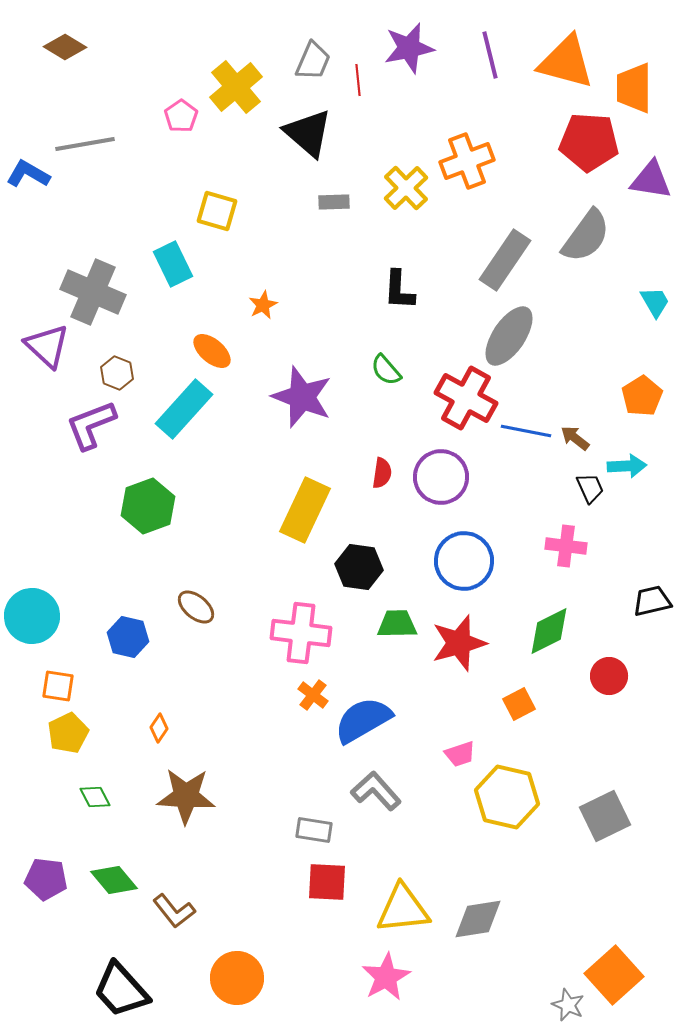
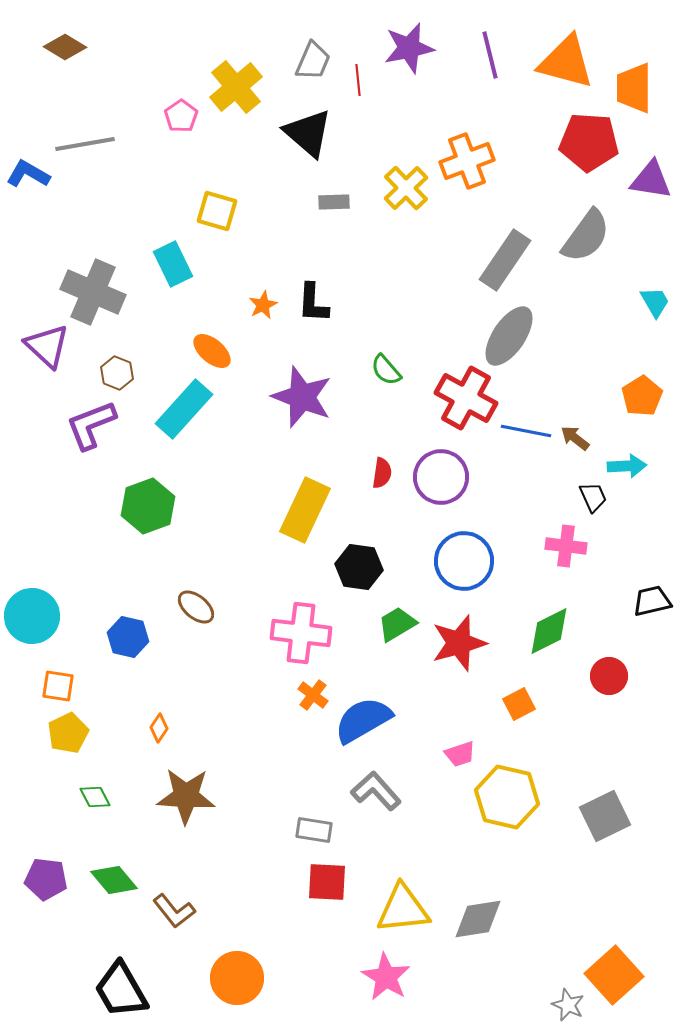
black L-shape at (399, 290): moved 86 px left, 13 px down
black trapezoid at (590, 488): moved 3 px right, 9 px down
green trapezoid at (397, 624): rotated 30 degrees counterclockwise
pink star at (386, 977): rotated 12 degrees counterclockwise
black trapezoid at (121, 990): rotated 12 degrees clockwise
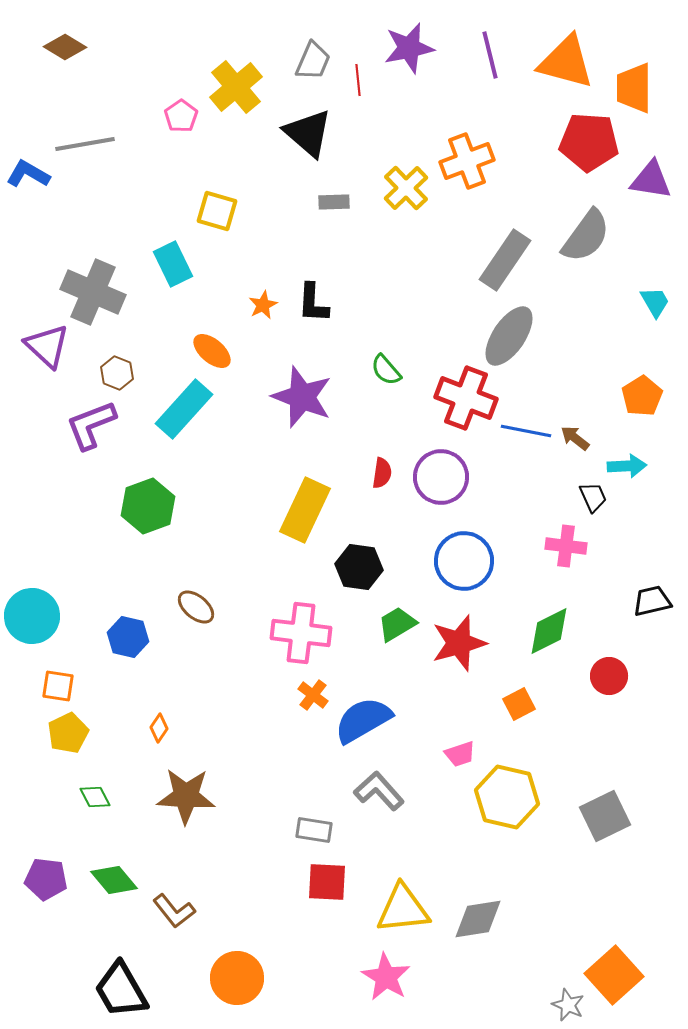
red cross at (466, 398): rotated 8 degrees counterclockwise
gray L-shape at (376, 791): moved 3 px right
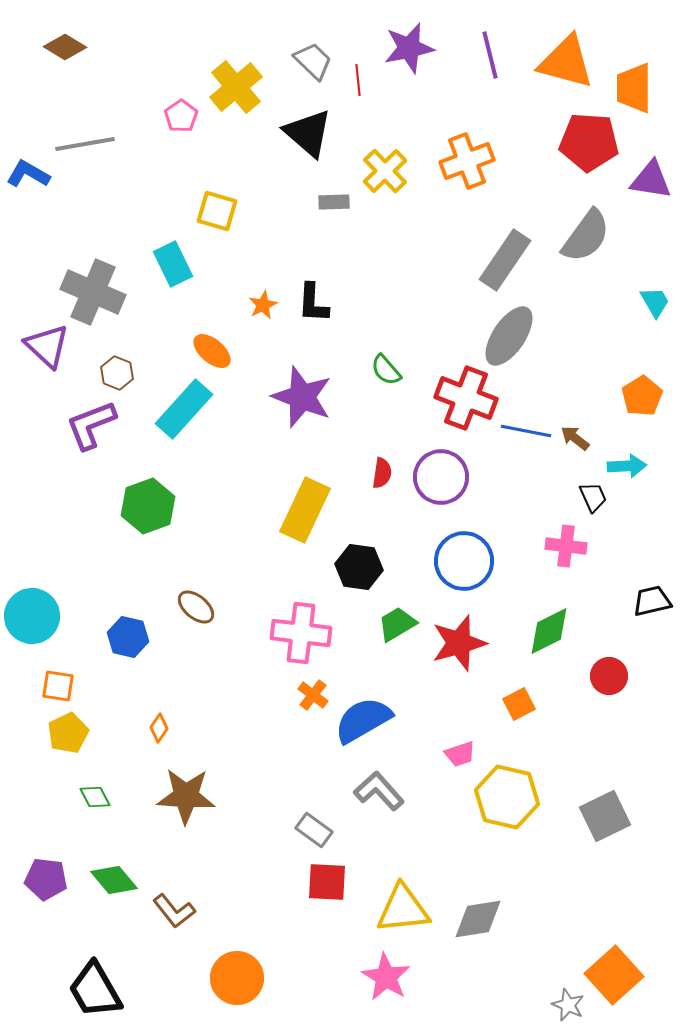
gray trapezoid at (313, 61): rotated 69 degrees counterclockwise
yellow cross at (406, 188): moved 21 px left, 17 px up
gray rectangle at (314, 830): rotated 27 degrees clockwise
black trapezoid at (121, 990): moved 26 px left
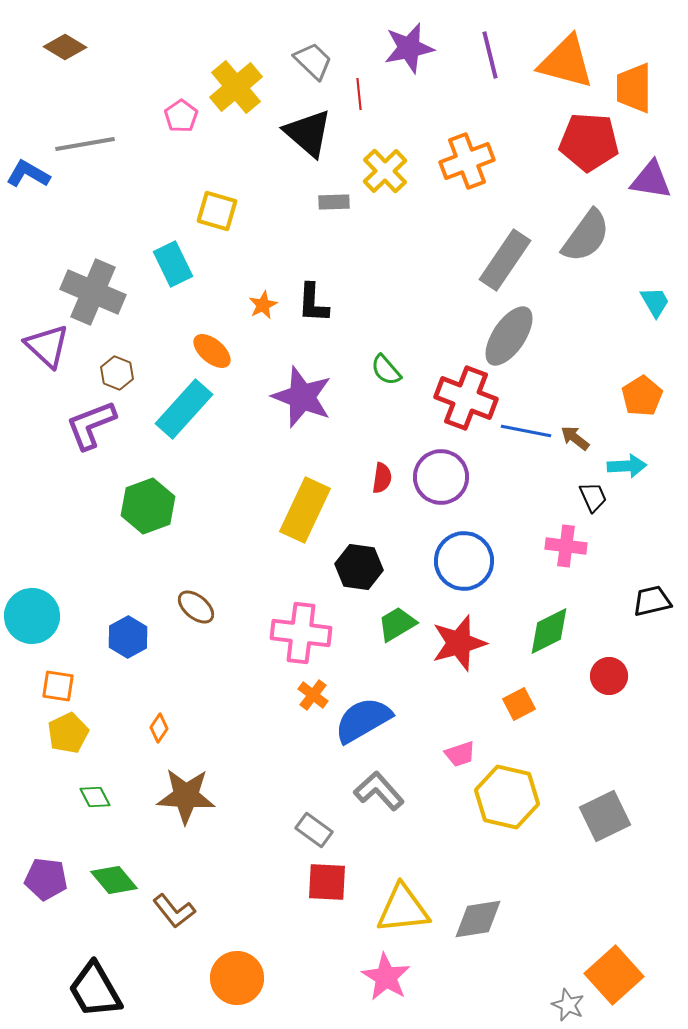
red line at (358, 80): moved 1 px right, 14 px down
red semicircle at (382, 473): moved 5 px down
blue hexagon at (128, 637): rotated 18 degrees clockwise
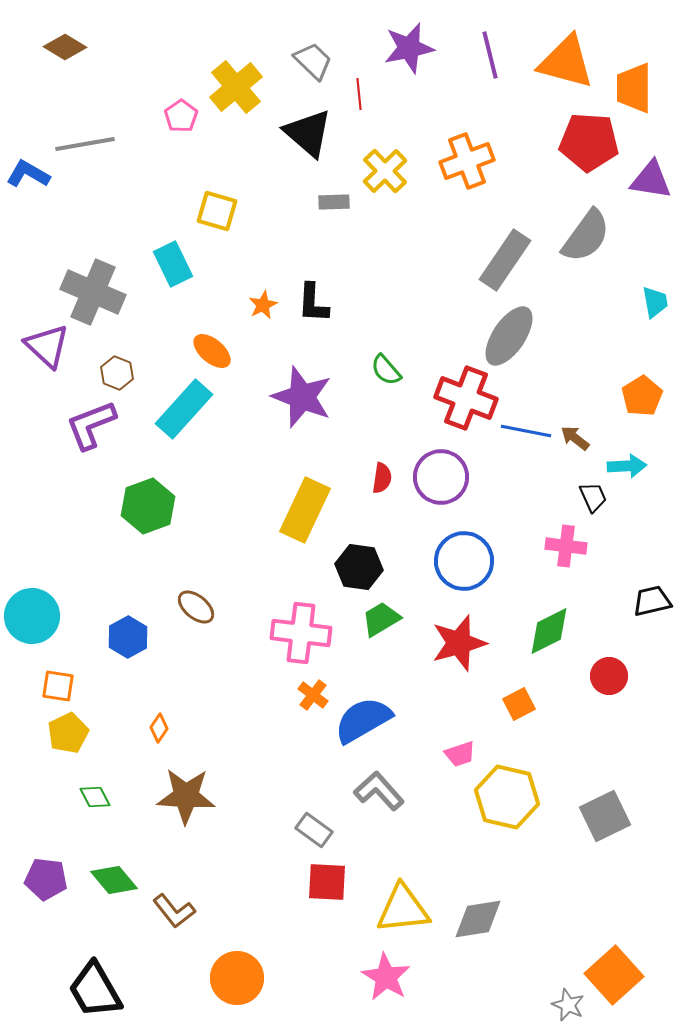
cyan trapezoid at (655, 302): rotated 20 degrees clockwise
green trapezoid at (397, 624): moved 16 px left, 5 px up
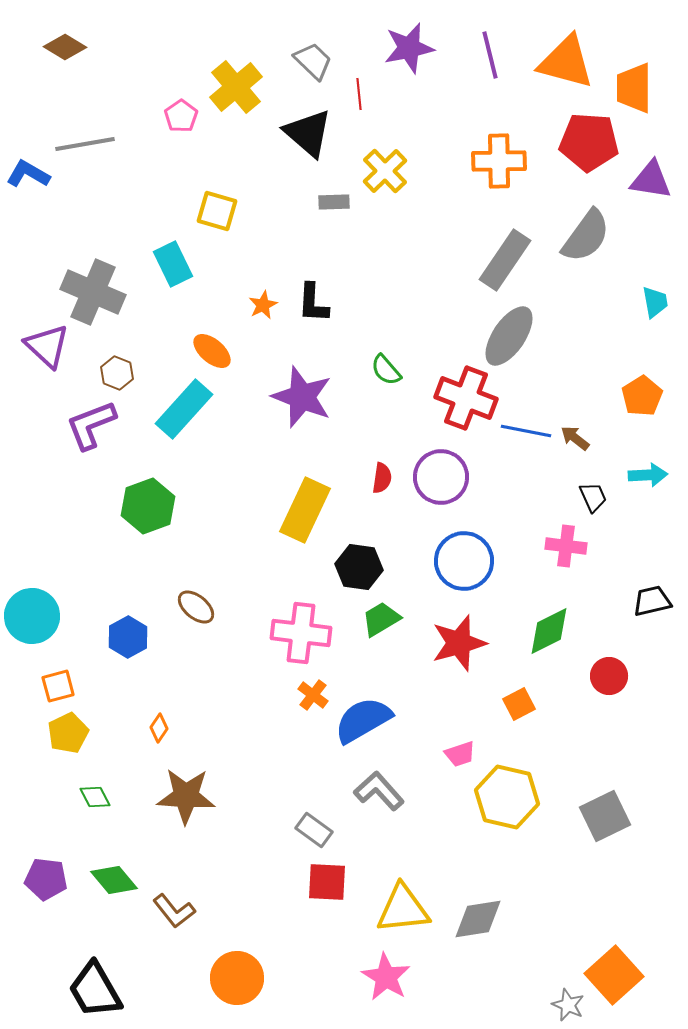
orange cross at (467, 161): moved 32 px right; rotated 20 degrees clockwise
cyan arrow at (627, 466): moved 21 px right, 9 px down
orange square at (58, 686): rotated 24 degrees counterclockwise
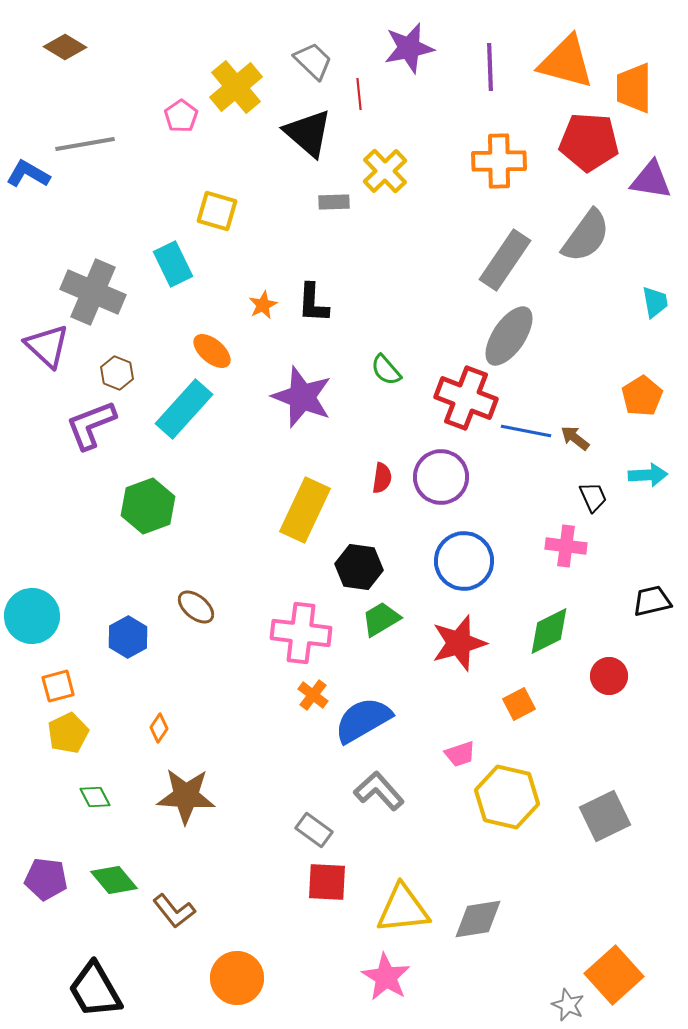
purple line at (490, 55): moved 12 px down; rotated 12 degrees clockwise
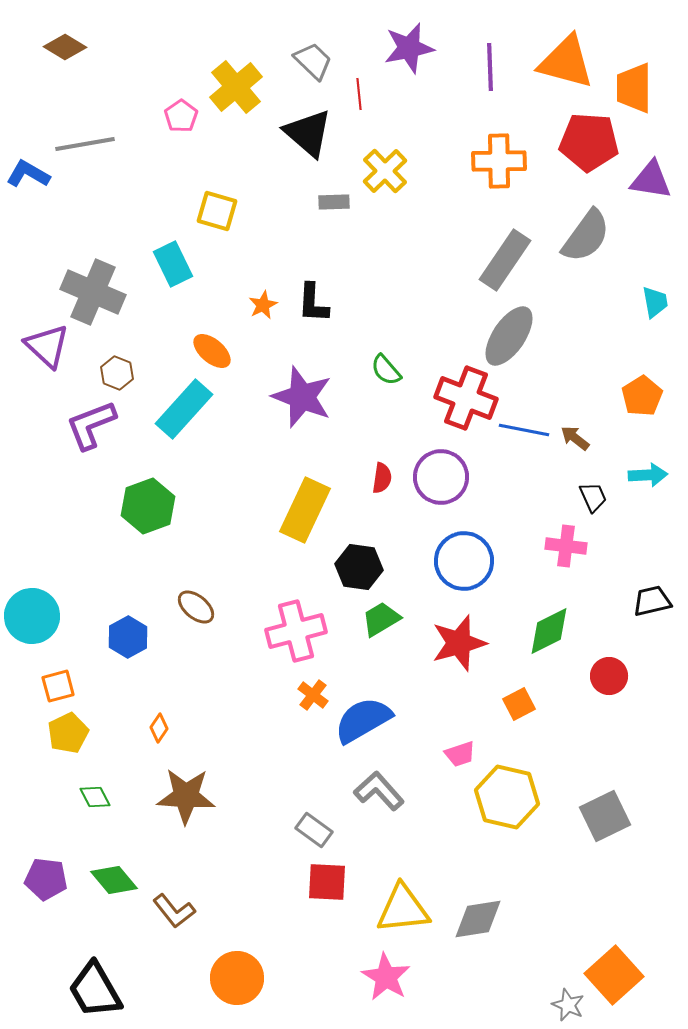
blue line at (526, 431): moved 2 px left, 1 px up
pink cross at (301, 633): moved 5 px left, 2 px up; rotated 22 degrees counterclockwise
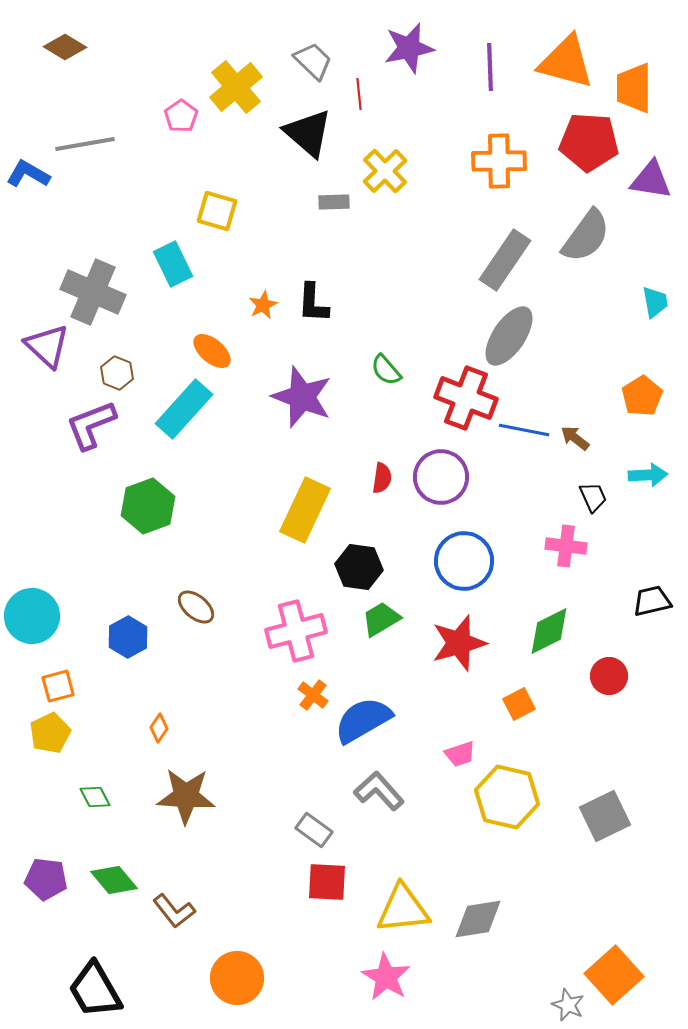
yellow pentagon at (68, 733): moved 18 px left
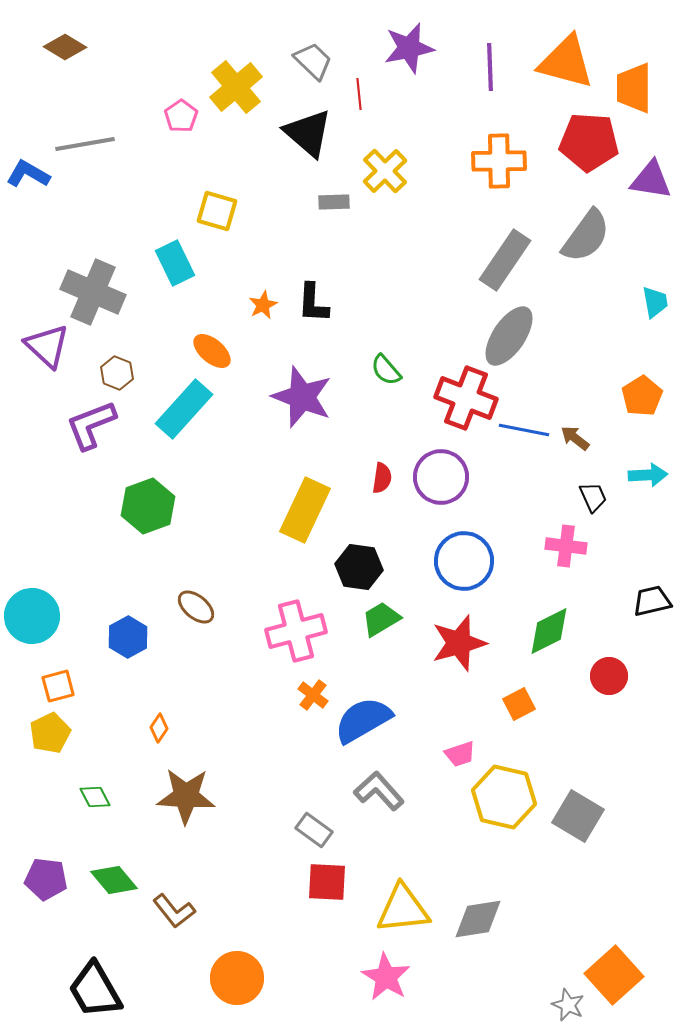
cyan rectangle at (173, 264): moved 2 px right, 1 px up
yellow hexagon at (507, 797): moved 3 px left
gray square at (605, 816): moved 27 px left; rotated 33 degrees counterclockwise
